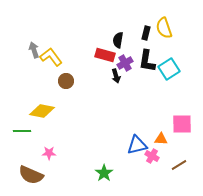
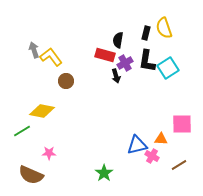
cyan square: moved 1 px left, 1 px up
green line: rotated 30 degrees counterclockwise
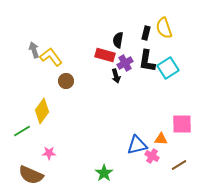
yellow diamond: rotated 65 degrees counterclockwise
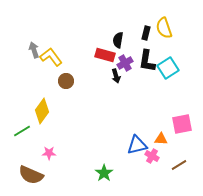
pink square: rotated 10 degrees counterclockwise
